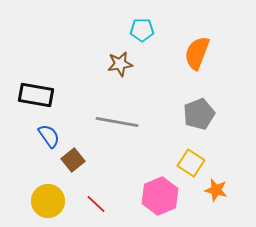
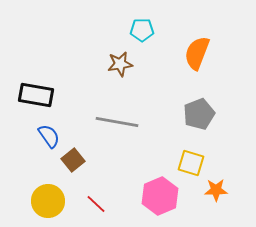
yellow square: rotated 16 degrees counterclockwise
orange star: rotated 15 degrees counterclockwise
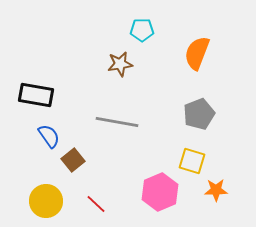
yellow square: moved 1 px right, 2 px up
pink hexagon: moved 4 px up
yellow circle: moved 2 px left
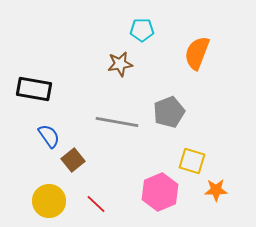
black rectangle: moved 2 px left, 6 px up
gray pentagon: moved 30 px left, 2 px up
yellow circle: moved 3 px right
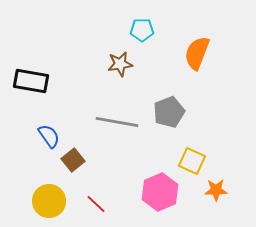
black rectangle: moved 3 px left, 8 px up
yellow square: rotated 8 degrees clockwise
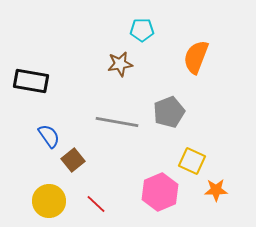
orange semicircle: moved 1 px left, 4 px down
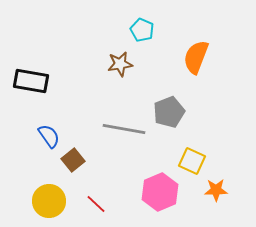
cyan pentagon: rotated 25 degrees clockwise
gray line: moved 7 px right, 7 px down
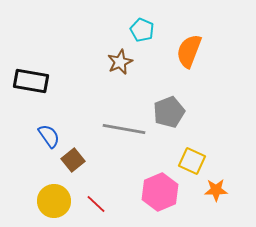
orange semicircle: moved 7 px left, 6 px up
brown star: moved 2 px up; rotated 15 degrees counterclockwise
yellow circle: moved 5 px right
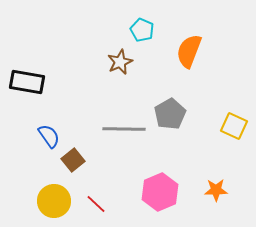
black rectangle: moved 4 px left, 1 px down
gray pentagon: moved 1 px right, 2 px down; rotated 8 degrees counterclockwise
gray line: rotated 9 degrees counterclockwise
yellow square: moved 42 px right, 35 px up
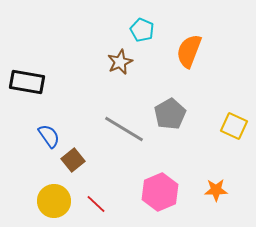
gray line: rotated 30 degrees clockwise
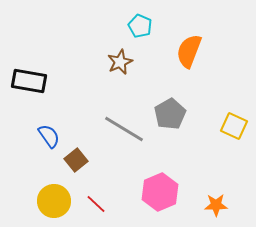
cyan pentagon: moved 2 px left, 4 px up
black rectangle: moved 2 px right, 1 px up
brown square: moved 3 px right
orange star: moved 15 px down
